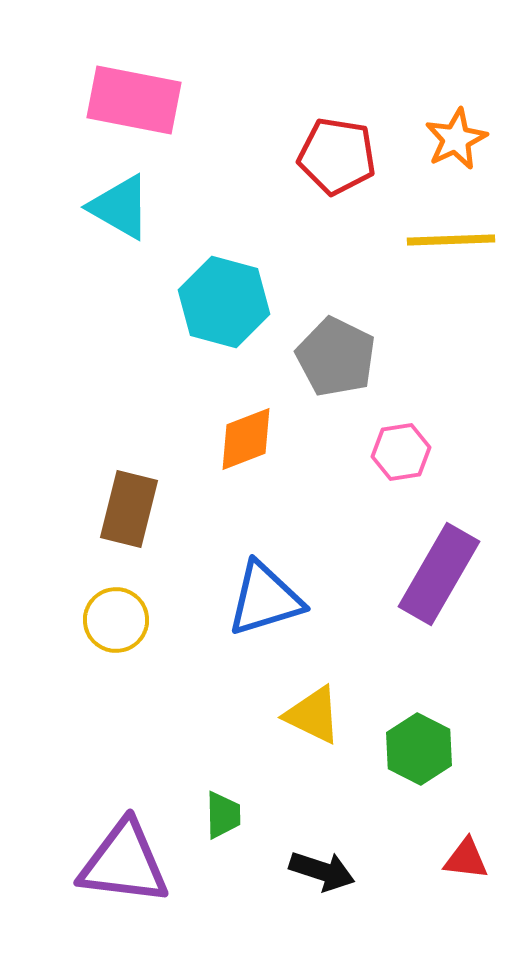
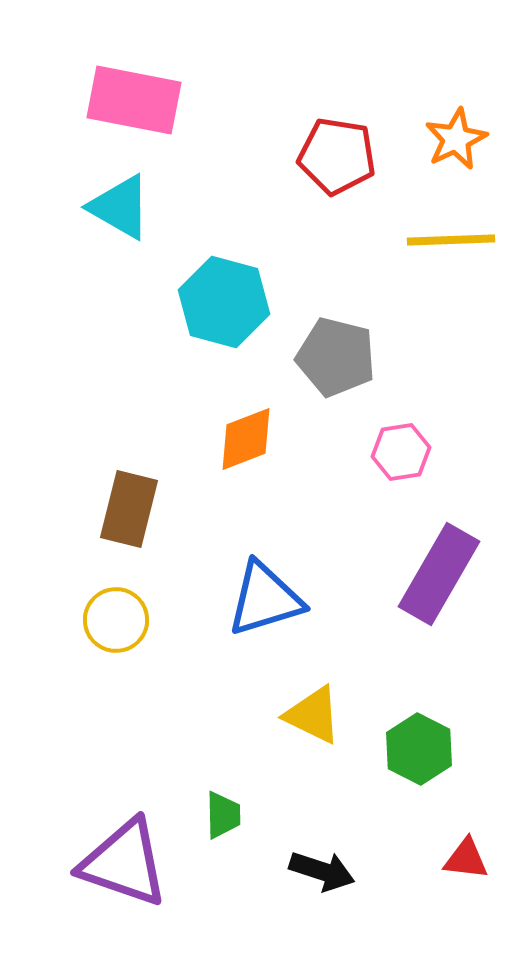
gray pentagon: rotated 12 degrees counterclockwise
purple triangle: rotated 12 degrees clockwise
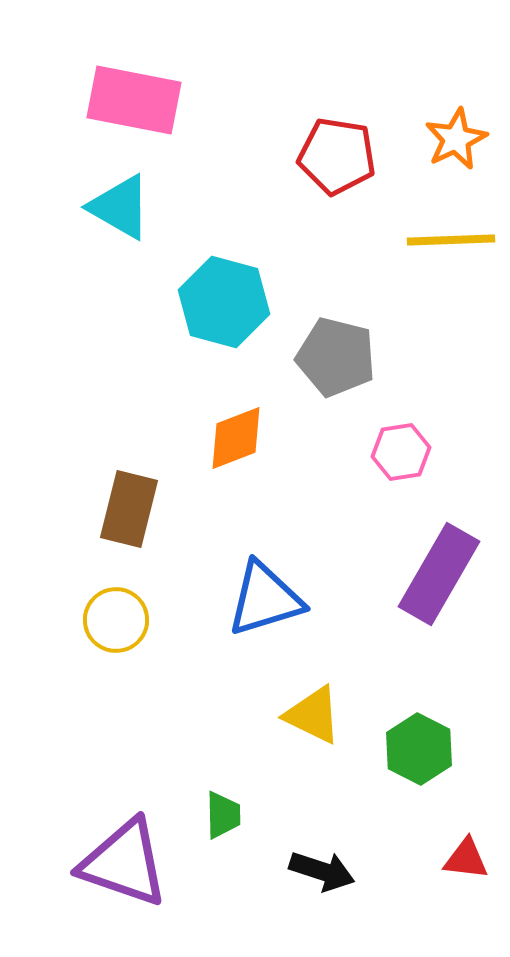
orange diamond: moved 10 px left, 1 px up
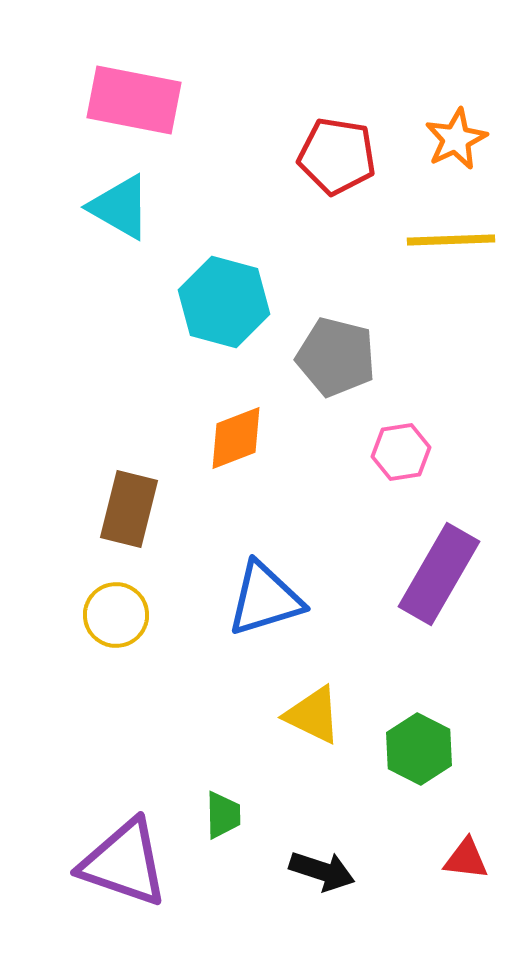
yellow circle: moved 5 px up
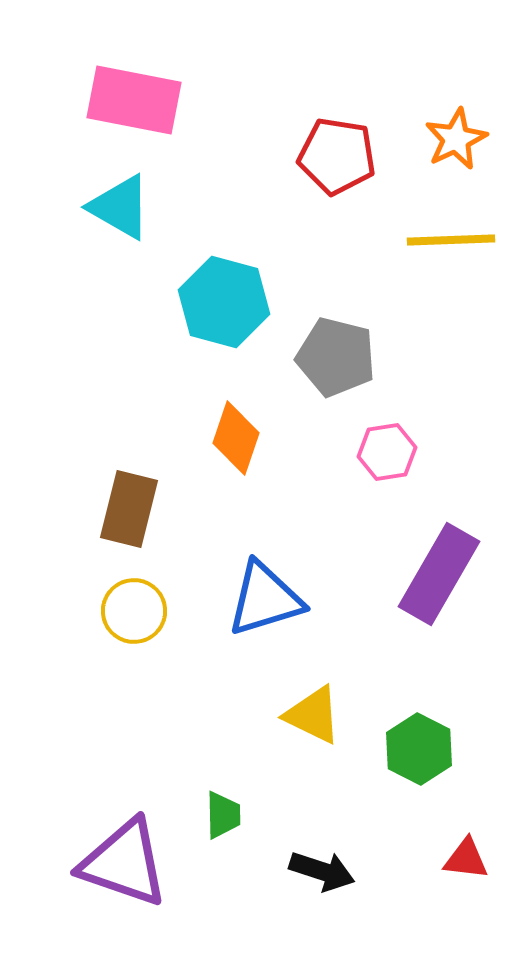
orange diamond: rotated 50 degrees counterclockwise
pink hexagon: moved 14 px left
yellow circle: moved 18 px right, 4 px up
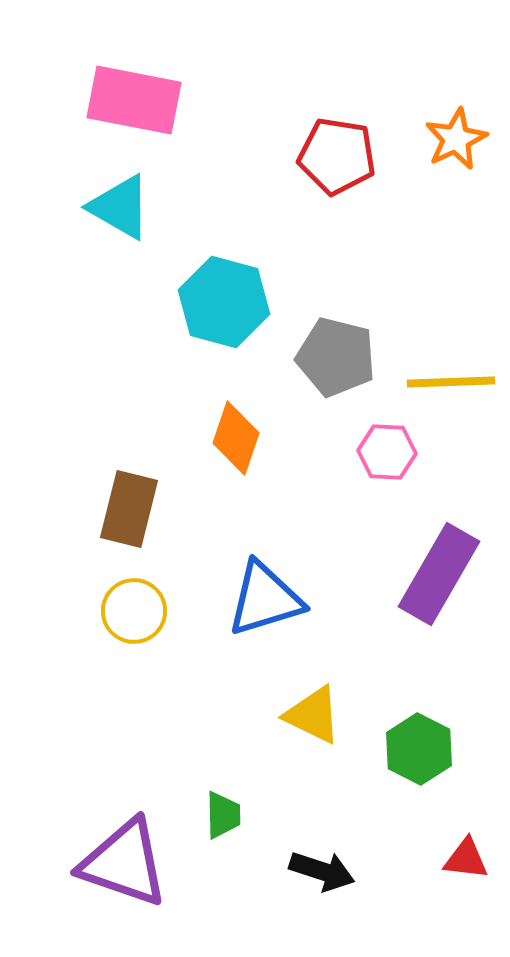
yellow line: moved 142 px down
pink hexagon: rotated 12 degrees clockwise
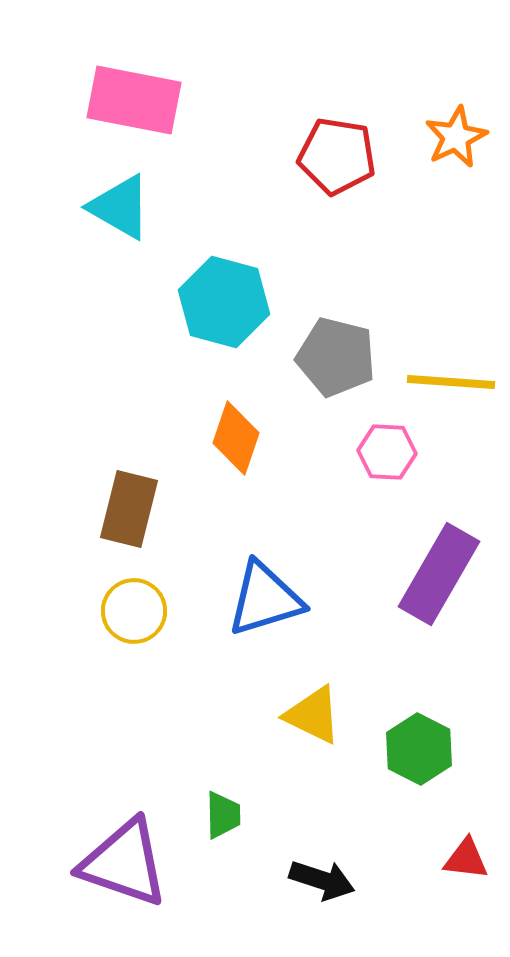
orange star: moved 2 px up
yellow line: rotated 6 degrees clockwise
black arrow: moved 9 px down
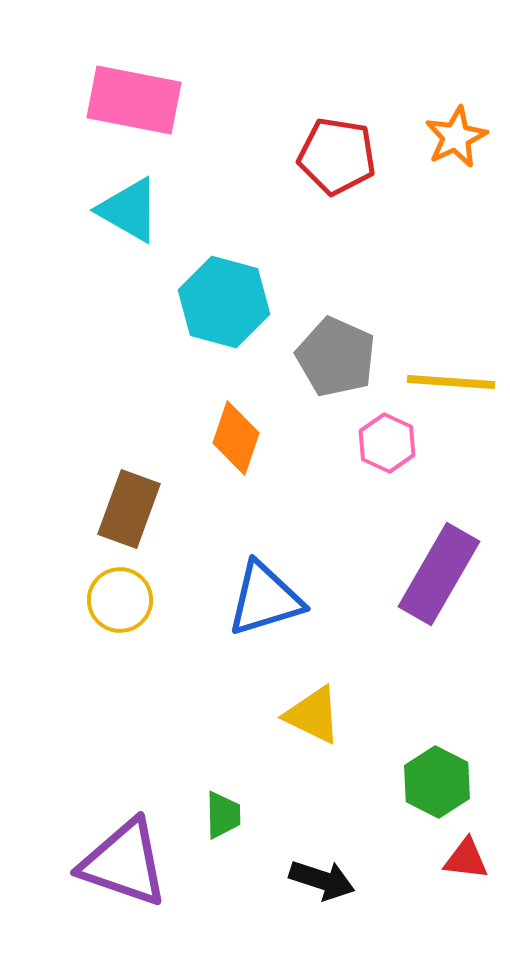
cyan triangle: moved 9 px right, 3 px down
gray pentagon: rotated 10 degrees clockwise
pink hexagon: moved 9 px up; rotated 22 degrees clockwise
brown rectangle: rotated 6 degrees clockwise
yellow circle: moved 14 px left, 11 px up
green hexagon: moved 18 px right, 33 px down
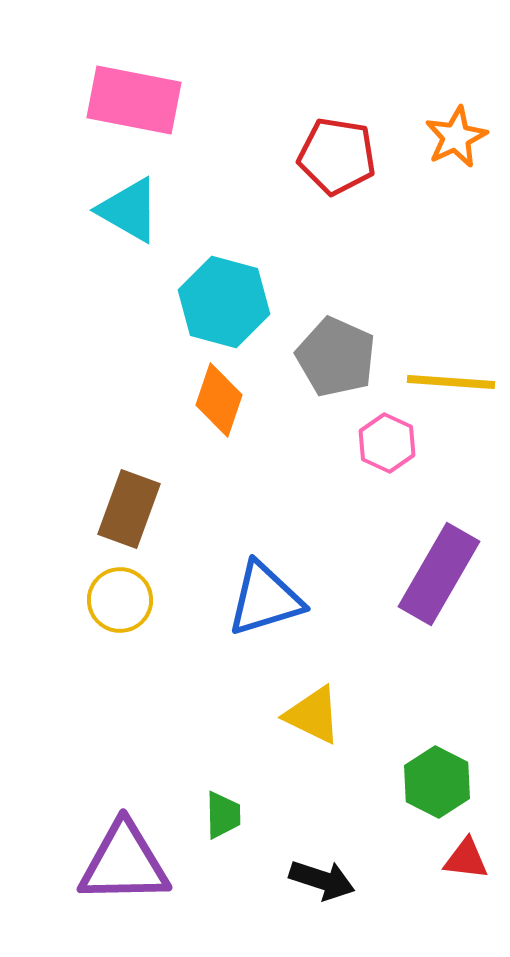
orange diamond: moved 17 px left, 38 px up
purple triangle: rotated 20 degrees counterclockwise
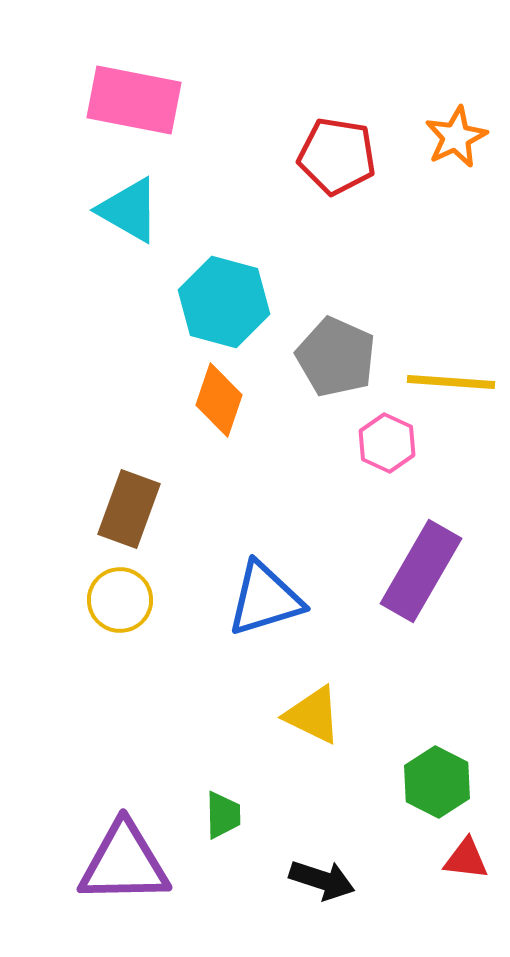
purple rectangle: moved 18 px left, 3 px up
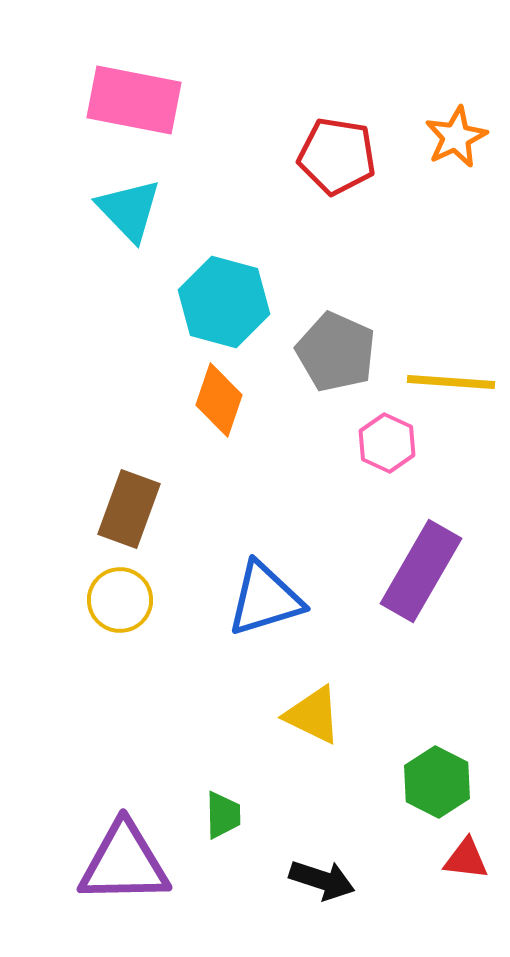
cyan triangle: rotated 16 degrees clockwise
gray pentagon: moved 5 px up
